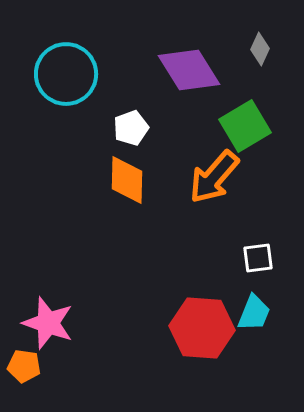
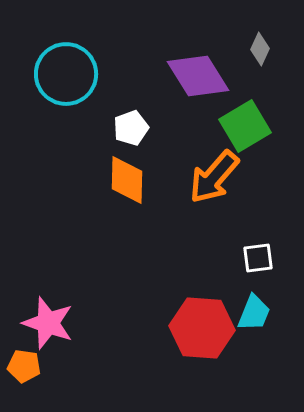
purple diamond: moved 9 px right, 6 px down
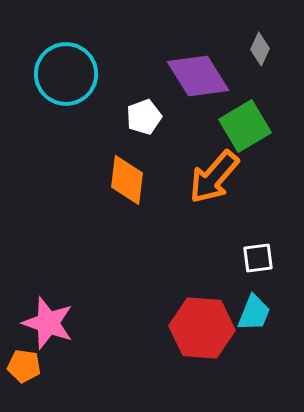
white pentagon: moved 13 px right, 11 px up
orange diamond: rotated 6 degrees clockwise
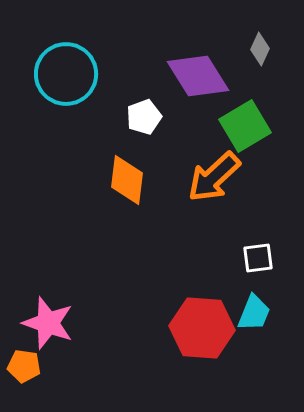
orange arrow: rotated 6 degrees clockwise
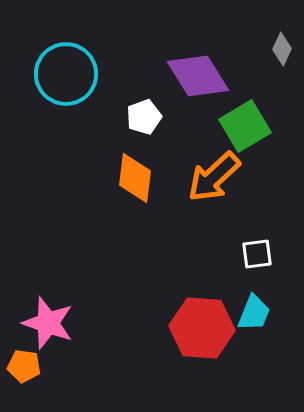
gray diamond: moved 22 px right
orange diamond: moved 8 px right, 2 px up
white square: moved 1 px left, 4 px up
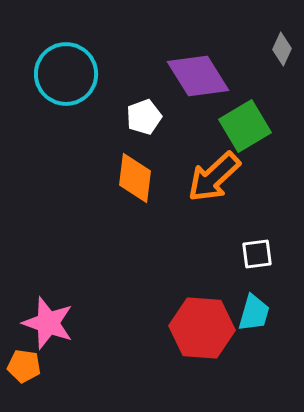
cyan trapezoid: rotated 6 degrees counterclockwise
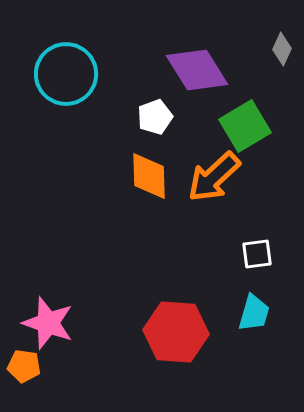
purple diamond: moved 1 px left, 6 px up
white pentagon: moved 11 px right
orange diamond: moved 14 px right, 2 px up; rotated 9 degrees counterclockwise
red hexagon: moved 26 px left, 4 px down
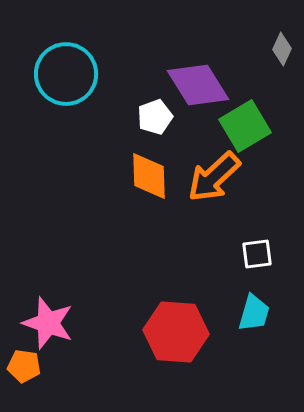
purple diamond: moved 1 px right, 15 px down
